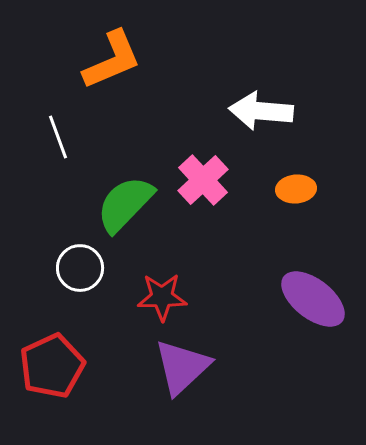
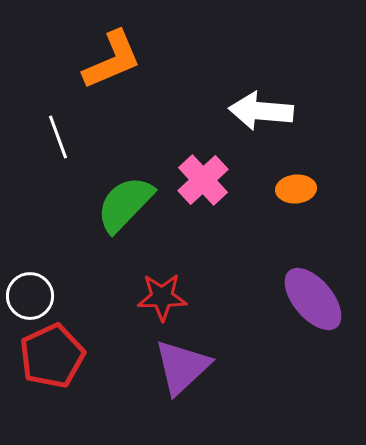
white circle: moved 50 px left, 28 px down
purple ellipse: rotated 12 degrees clockwise
red pentagon: moved 10 px up
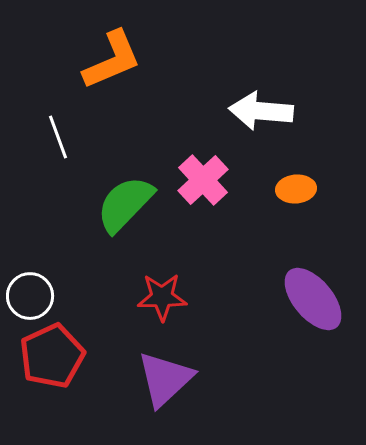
purple triangle: moved 17 px left, 12 px down
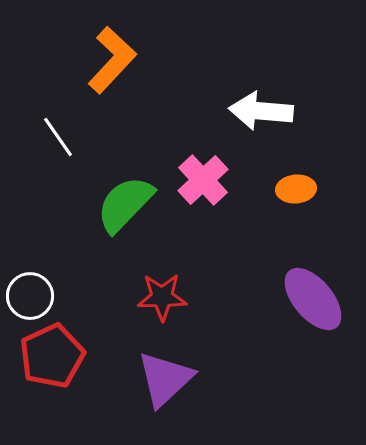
orange L-shape: rotated 24 degrees counterclockwise
white line: rotated 15 degrees counterclockwise
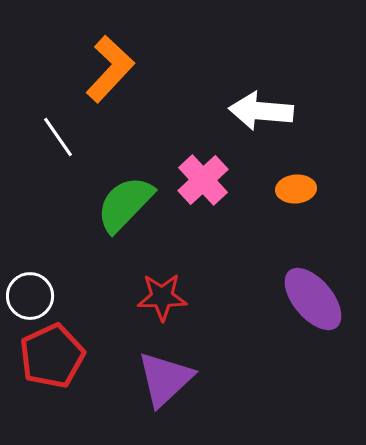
orange L-shape: moved 2 px left, 9 px down
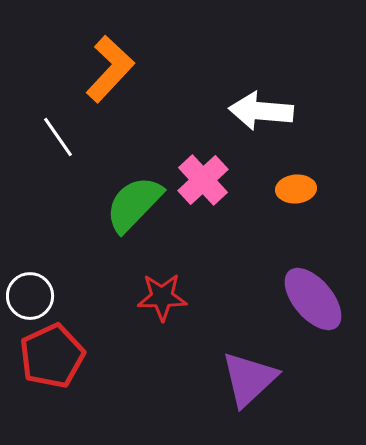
green semicircle: moved 9 px right
purple triangle: moved 84 px right
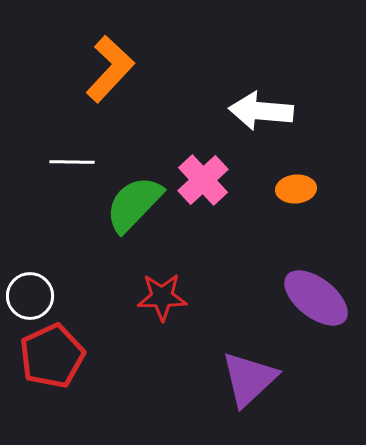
white line: moved 14 px right, 25 px down; rotated 54 degrees counterclockwise
purple ellipse: moved 3 px right, 1 px up; rotated 12 degrees counterclockwise
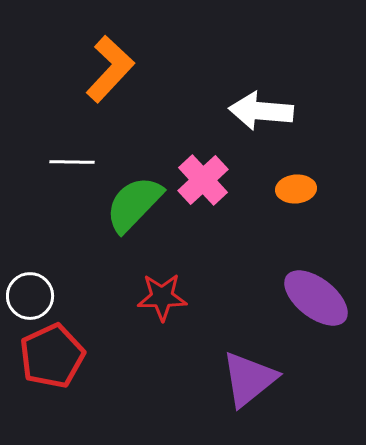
purple triangle: rotated 4 degrees clockwise
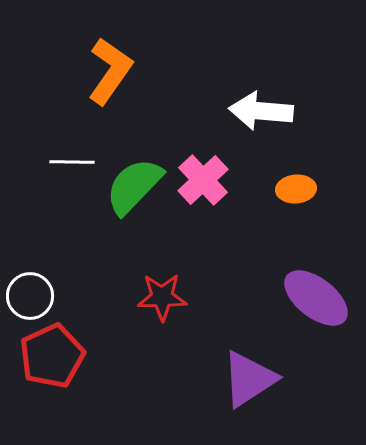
orange L-shape: moved 2 px down; rotated 8 degrees counterclockwise
green semicircle: moved 18 px up
purple triangle: rotated 6 degrees clockwise
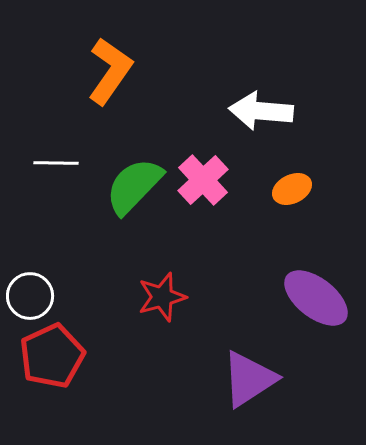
white line: moved 16 px left, 1 px down
orange ellipse: moved 4 px left; rotated 21 degrees counterclockwise
red star: rotated 15 degrees counterclockwise
